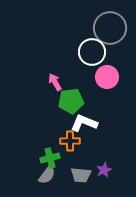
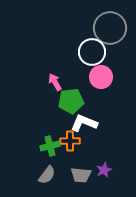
pink circle: moved 6 px left
green cross: moved 12 px up
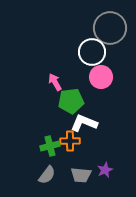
purple star: moved 1 px right
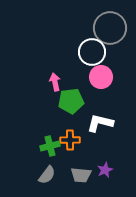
pink arrow: rotated 18 degrees clockwise
white L-shape: moved 16 px right; rotated 8 degrees counterclockwise
orange cross: moved 1 px up
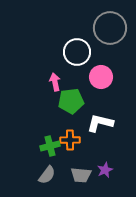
white circle: moved 15 px left
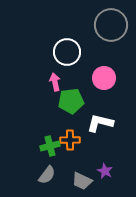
gray circle: moved 1 px right, 3 px up
white circle: moved 10 px left
pink circle: moved 3 px right, 1 px down
purple star: moved 1 px down; rotated 21 degrees counterclockwise
gray trapezoid: moved 1 px right, 6 px down; rotated 20 degrees clockwise
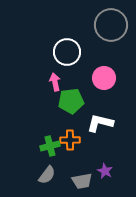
gray trapezoid: rotated 35 degrees counterclockwise
